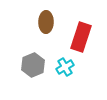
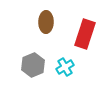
red rectangle: moved 4 px right, 3 px up
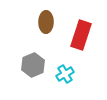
red rectangle: moved 4 px left, 1 px down
cyan cross: moved 7 px down
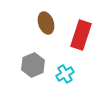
brown ellipse: moved 1 px down; rotated 20 degrees counterclockwise
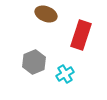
brown ellipse: moved 9 px up; rotated 50 degrees counterclockwise
gray hexagon: moved 1 px right, 3 px up
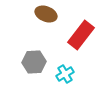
red rectangle: rotated 20 degrees clockwise
gray hexagon: rotated 20 degrees clockwise
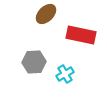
brown ellipse: rotated 65 degrees counterclockwise
red rectangle: rotated 64 degrees clockwise
